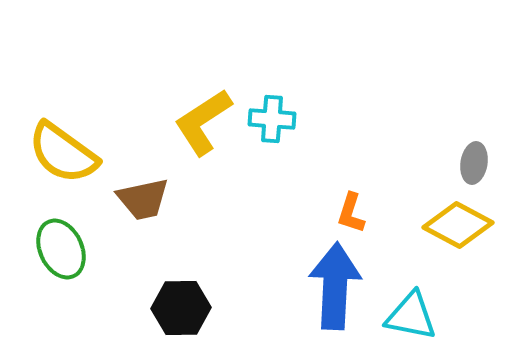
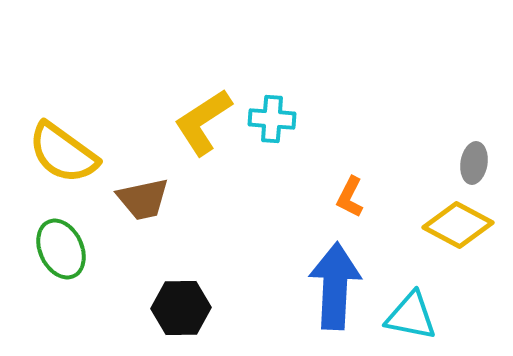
orange L-shape: moved 1 px left, 16 px up; rotated 9 degrees clockwise
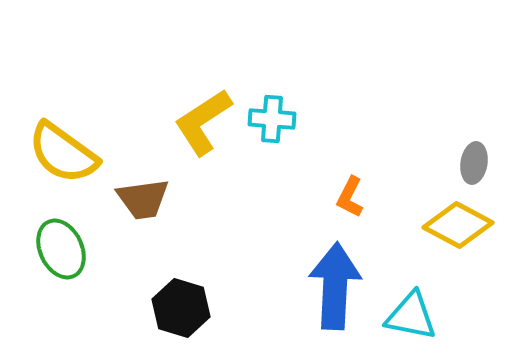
brown trapezoid: rotated 4 degrees clockwise
black hexagon: rotated 18 degrees clockwise
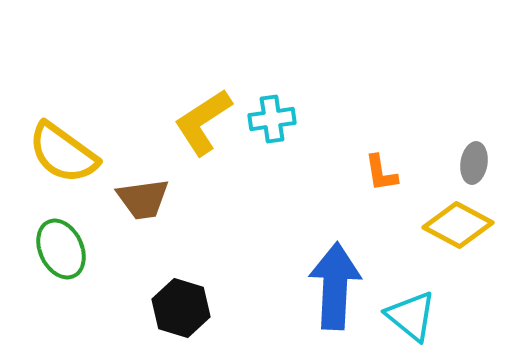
cyan cross: rotated 12 degrees counterclockwise
orange L-shape: moved 31 px right, 24 px up; rotated 36 degrees counterclockwise
cyan triangle: rotated 28 degrees clockwise
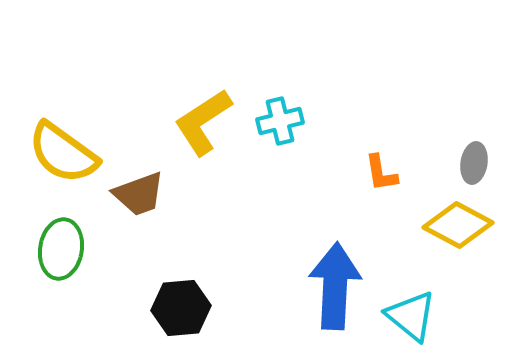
cyan cross: moved 8 px right, 2 px down; rotated 6 degrees counterclockwise
brown trapezoid: moved 4 px left, 5 px up; rotated 12 degrees counterclockwise
green ellipse: rotated 34 degrees clockwise
black hexagon: rotated 22 degrees counterclockwise
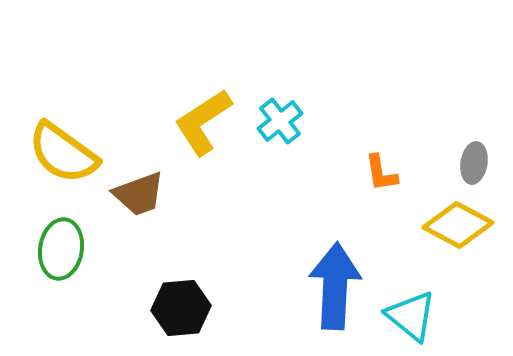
cyan cross: rotated 24 degrees counterclockwise
